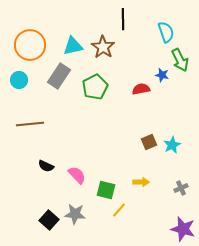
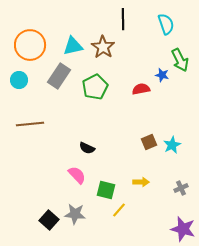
cyan semicircle: moved 8 px up
black semicircle: moved 41 px right, 18 px up
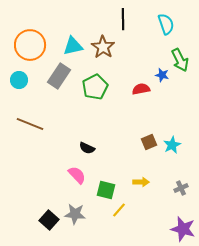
brown line: rotated 28 degrees clockwise
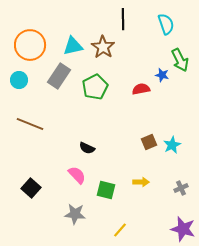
yellow line: moved 1 px right, 20 px down
black square: moved 18 px left, 32 px up
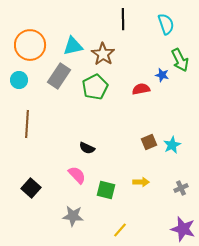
brown star: moved 7 px down
brown line: moved 3 px left; rotated 72 degrees clockwise
gray star: moved 2 px left, 2 px down
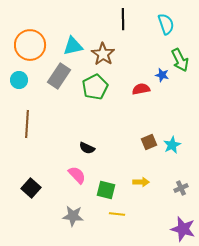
yellow line: moved 3 px left, 16 px up; rotated 56 degrees clockwise
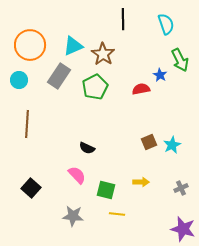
cyan triangle: rotated 10 degrees counterclockwise
blue star: moved 2 px left; rotated 16 degrees clockwise
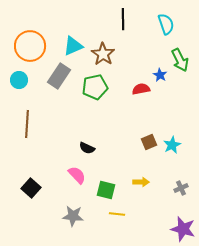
orange circle: moved 1 px down
green pentagon: rotated 15 degrees clockwise
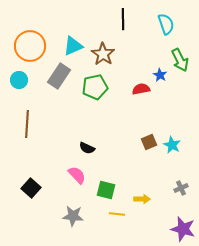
cyan star: rotated 18 degrees counterclockwise
yellow arrow: moved 1 px right, 17 px down
